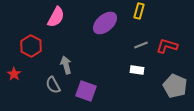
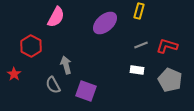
gray pentagon: moved 5 px left, 6 px up
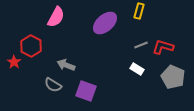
red L-shape: moved 4 px left, 1 px down
gray arrow: rotated 54 degrees counterclockwise
white rectangle: moved 1 px up; rotated 24 degrees clockwise
red star: moved 12 px up
gray pentagon: moved 3 px right, 3 px up
gray semicircle: rotated 30 degrees counterclockwise
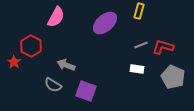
white rectangle: rotated 24 degrees counterclockwise
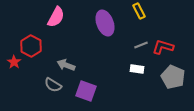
yellow rectangle: rotated 42 degrees counterclockwise
purple ellipse: rotated 70 degrees counterclockwise
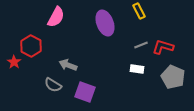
gray arrow: moved 2 px right
purple square: moved 1 px left, 1 px down
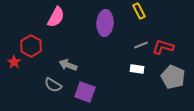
purple ellipse: rotated 25 degrees clockwise
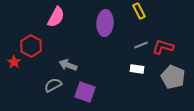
gray semicircle: rotated 120 degrees clockwise
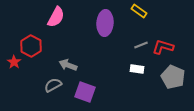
yellow rectangle: rotated 28 degrees counterclockwise
